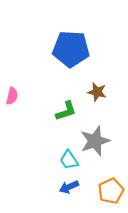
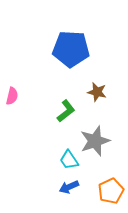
green L-shape: rotated 20 degrees counterclockwise
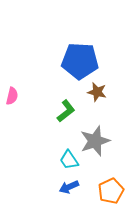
blue pentagon: moved 9 px right, 12 px down
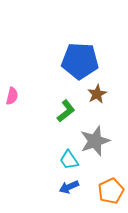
brown star: moved 2 px down; rotated 30 degrees clockwise
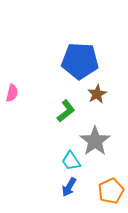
pink semicircle: moved 3 px up
gray star: rotated 16 degrees counterclockwise
cyan trapezoid: moved 2 px right, 1 px down
blue arrow: rotated 36 degrees counterclockwise
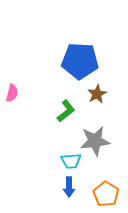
gray star: rotated 28 degrees clockwise
cyan trapezoid: rotated 60 degrees counterclockwise
blue arrow: rotated 30 degrees counterclockwise
orange pentagon: moved 5 px left, 3 px down; rotated 15 degrees counterclockwise
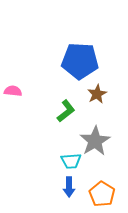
pink semicircle: moved 1 px right, 2 px up; rotated 96 degrees counterclockwise
gray star: rotated 24 degrees counterclockwise
orange pentagon: moved 4 px left
